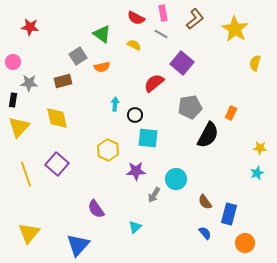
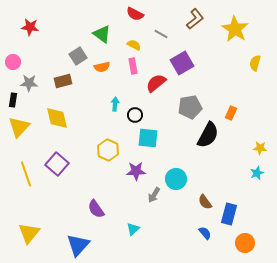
pink rectangle at (163, 13): moved 30 px left, 53 px down
red semicircle at (136, 18): moved 1 px left, 4 px up
purple square at (182, 63): rotated 20 degrees clockwise
red semicircle at (154, 83): moved 2 px right
cyan triangle at (135, 227): moved 2 px left, 2 px down
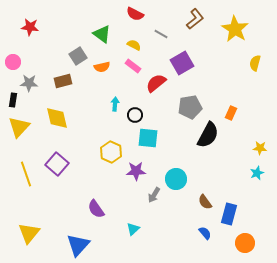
pink rectangle at (133, 66): rotated 42 degrees counterclockwise
yellow hexagon at (108, 150): moved 3 px right, 2 px down
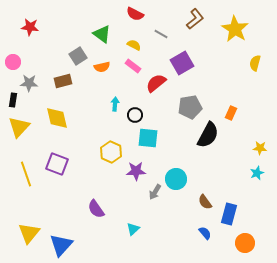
purple square at (57, 164): rotated 20 degrees counterclockwise
gray arrow at (154, 195): moved 1 px right, 3 px up
blue triangle at (78, 245): moved 17 px left
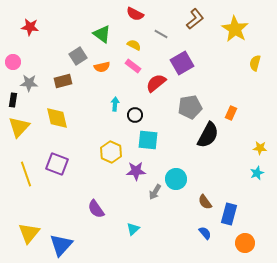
cyan square at (148, 138): moved 2 px down
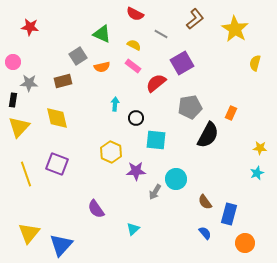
green triangle at (102, 34): rotated 12 degrees counterclockwise
black circle at (135, 115): moved 1 px right, 3 px down
cyan square at (148, 140): moved 8 px right
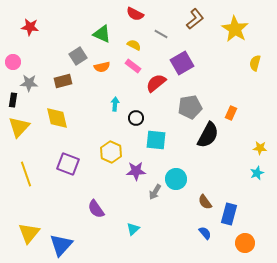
purple square at (57, 164): moved 11 px right
